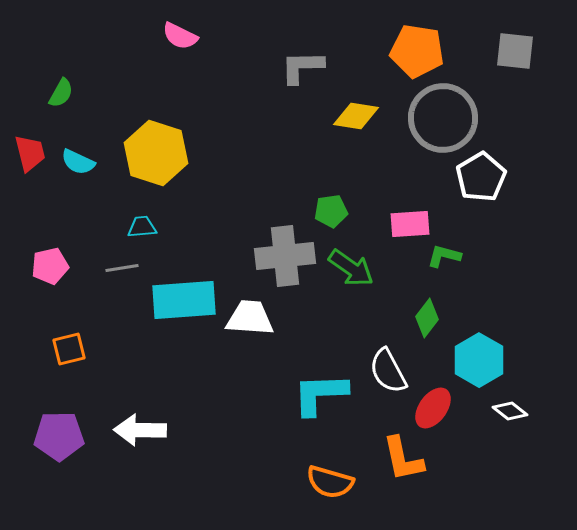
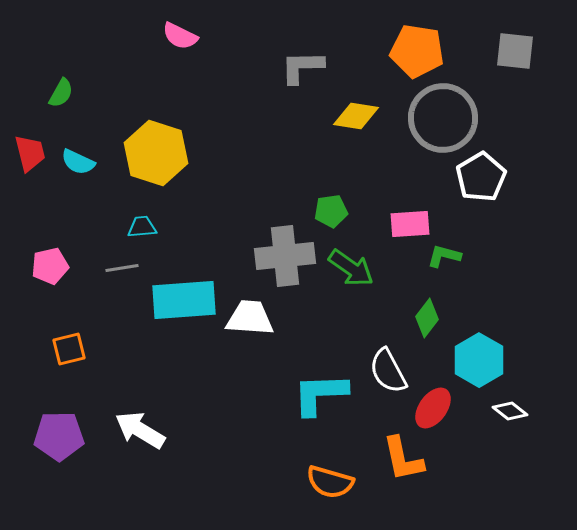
white arrow: rotated 30 degrees clockwise
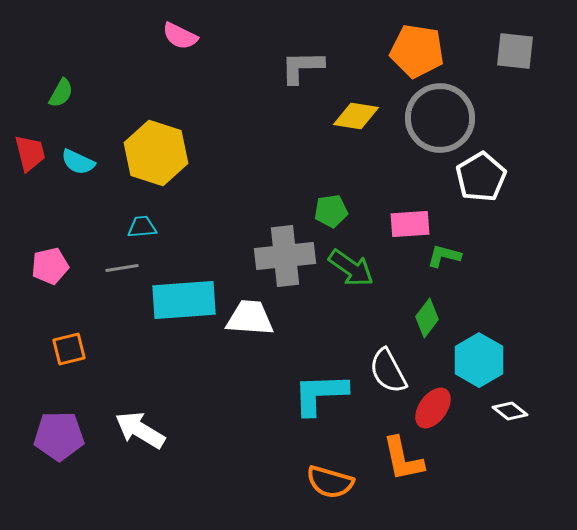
gray circle: moved 3 px left
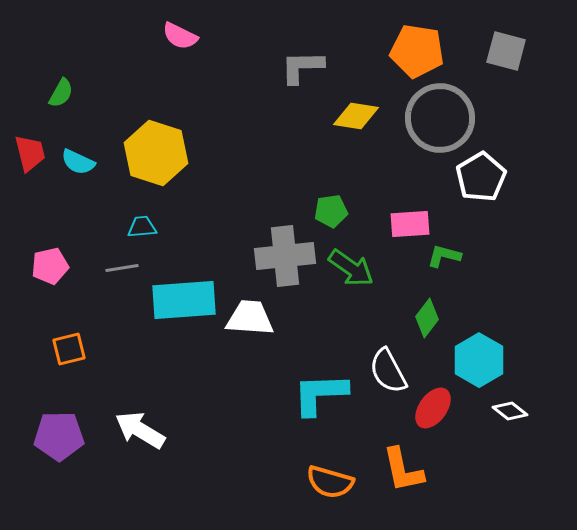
gray square: moved 9 px left; rotated 9 degrees clockwise
orange L-shape: moved 11 px down
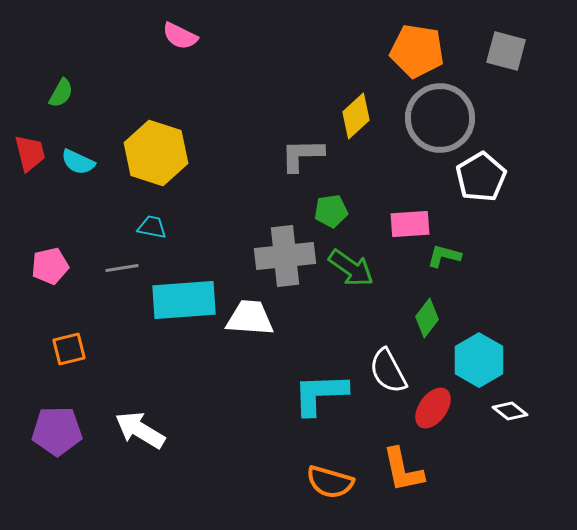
gray L-shape: moved 88 px down
yellow diamond: rotated 51 degrees counterclockwise
cyan trapezoid: moved 10 px right; rotated 16 degrees clockwise
purple pentagon: moved 2 px left, 5 px up
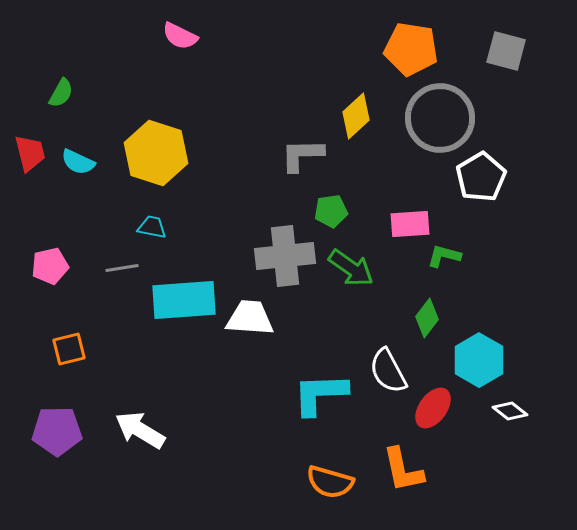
orange pentagon: moved 6 px left, 2 px up
